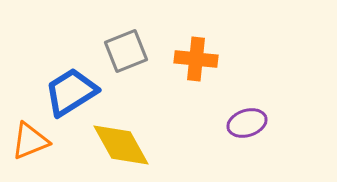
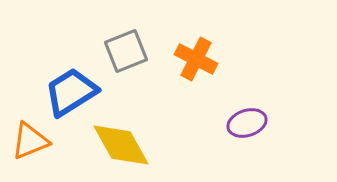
orange cross: rotated 21 degrees clockwise
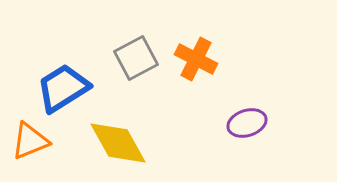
gray square: moved 10 px right, 7 px down; rotated 6 degrees counterclockwise
blue trapezoid: moved 8 px left, 4 px up
yellow diamond: moved 3 px left, 2 px up
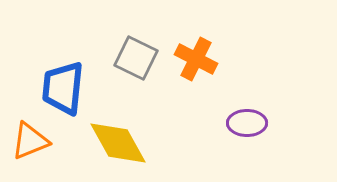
gray square: rotated 36 degrees counterclockwise
blue trapezoid: rotated 52 degrees counterclockwise
purple ellipse: rotated 18 degrees clockwise
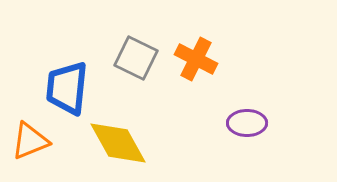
blue trapezoid: moved 4 px right
